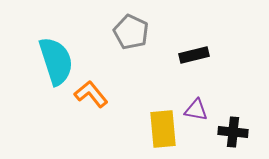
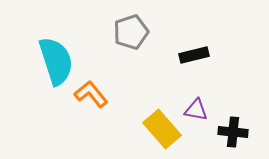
gray pentagon: rotated 28 degrees clockwise
yellow rectangle: moved 1 px left; rotated 36 degrees counterclockwise
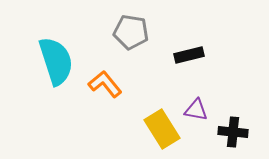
gray pentagon: rotated 28 degrees clockwise
black rectangle: moved 5 px left
orange L-shape: moved 14 px right, 10 px up
yellow rectangle: rotated 9 degrees clockwise
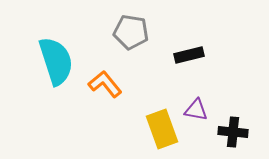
yellow rectangle: rotated 12 degrees clockwise
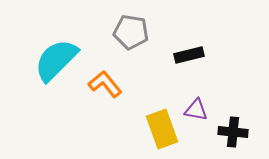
cyan semicircle: moved 1 px up; rotated 117 degrees counterclockwise
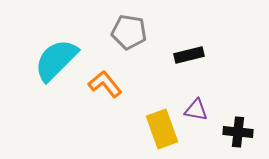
gray pentagon: moved 2 px left
black cross: moved 5 px right
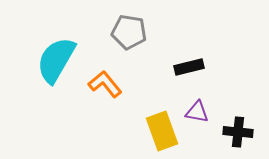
black rectangle: moved 12 px down
cyan semicircle: rotated 15 degrees counterclockwise
purple triangle: moved 1 px right, 2 px down
yellow rectangle: moved 2 px down
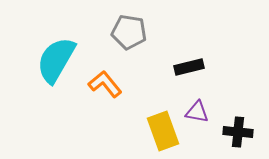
yellow rectangle: moved 1 px right
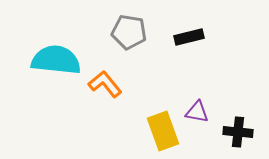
cyan semicircle: rotated 66 degrees clockwise
black rectangle: moved 30 px up
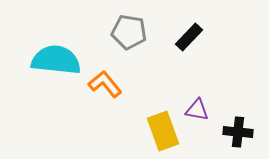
black rectangle: rotated 32 degrees counterclockwise
purple triangle: moved 2 px up
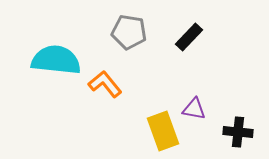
purple triangle: moved 3 px left, 1 px up
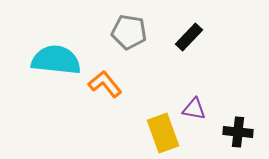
yellow rectangle: moved 2 px down
